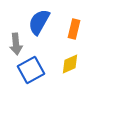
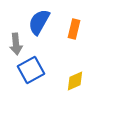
yellow diamond: moved 5 px right, 17 px down
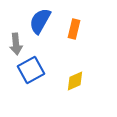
blue semicircle: moved 1 px right, 1 px up
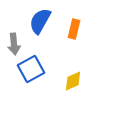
gray arrow: moved 2 px left
blue square: moved 1 px up
yellow diamond: moved 2 px left
